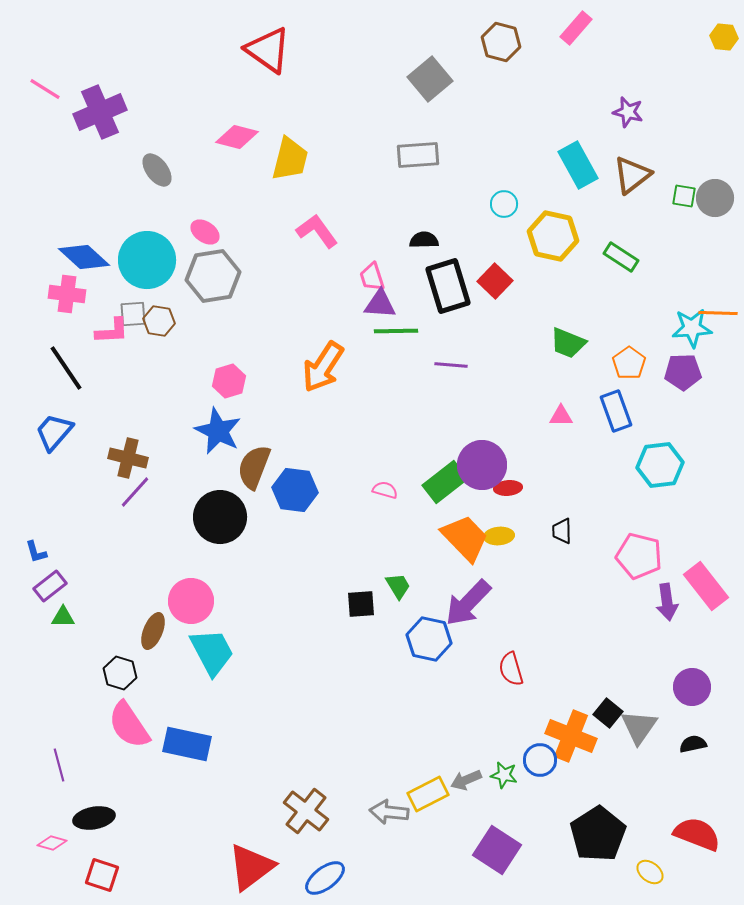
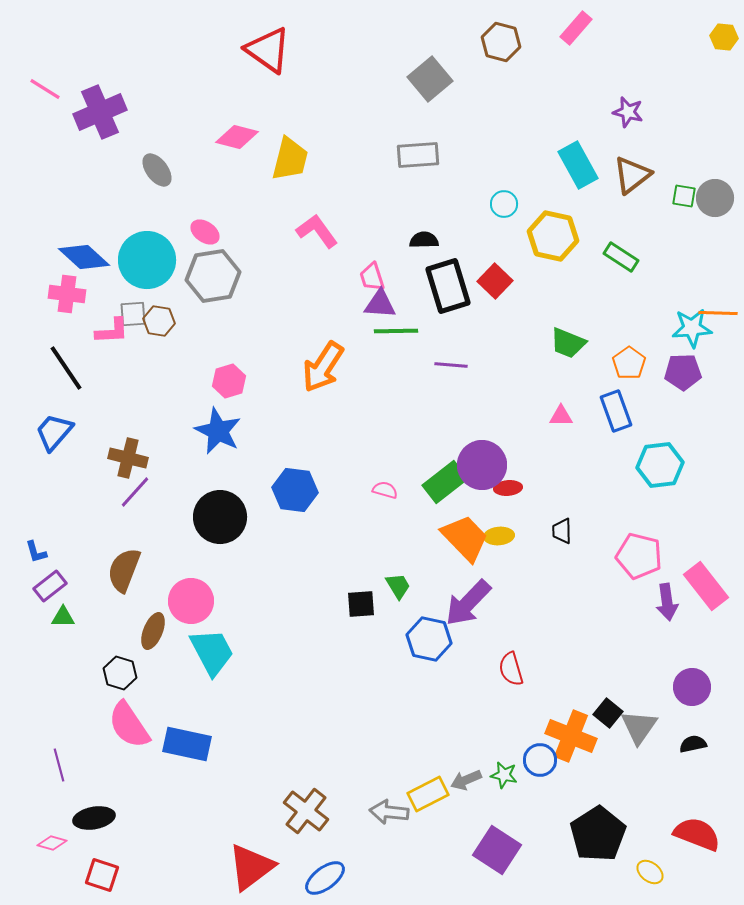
brown semicircle at (254, 467): moved 130 px left, 103 px down
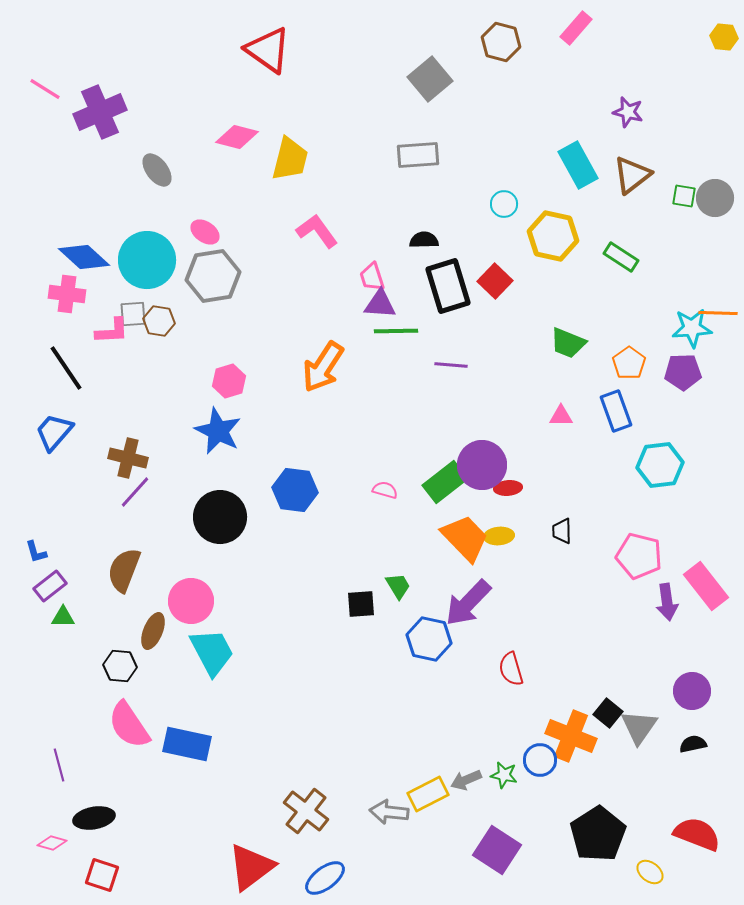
black hexagon at (120, 673): moved 7 px up; rotated 12 degrees counterclockwise
purple circle at (692, 687): moved 4 px down
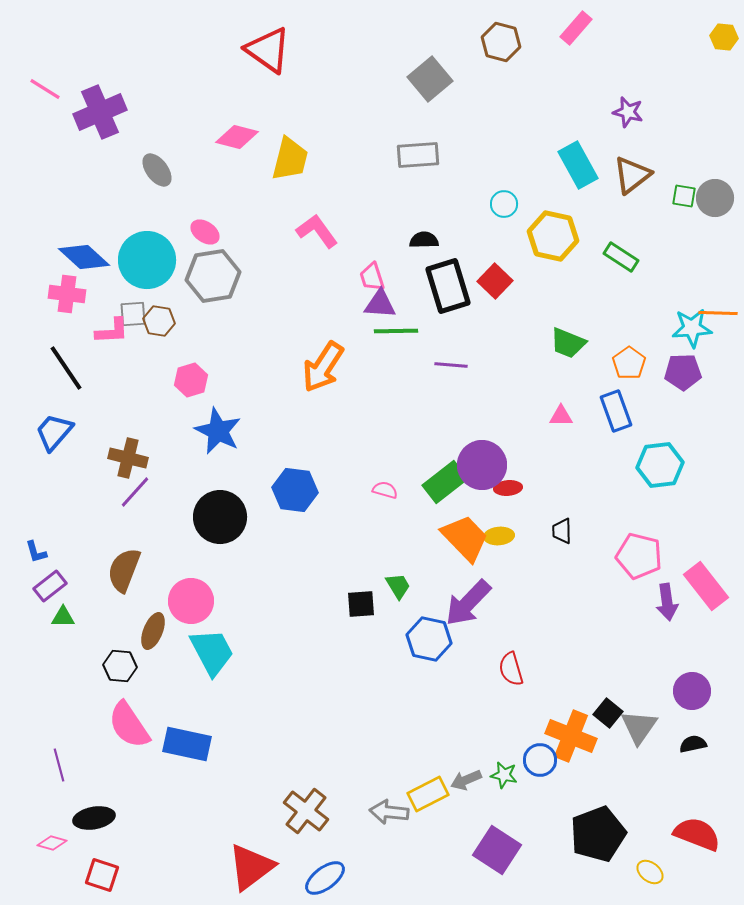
pink hexagon at (229, 381): moved 38 px left, 1 px up
black pentagon at (598, 834): rotated 12 degrees clockwise
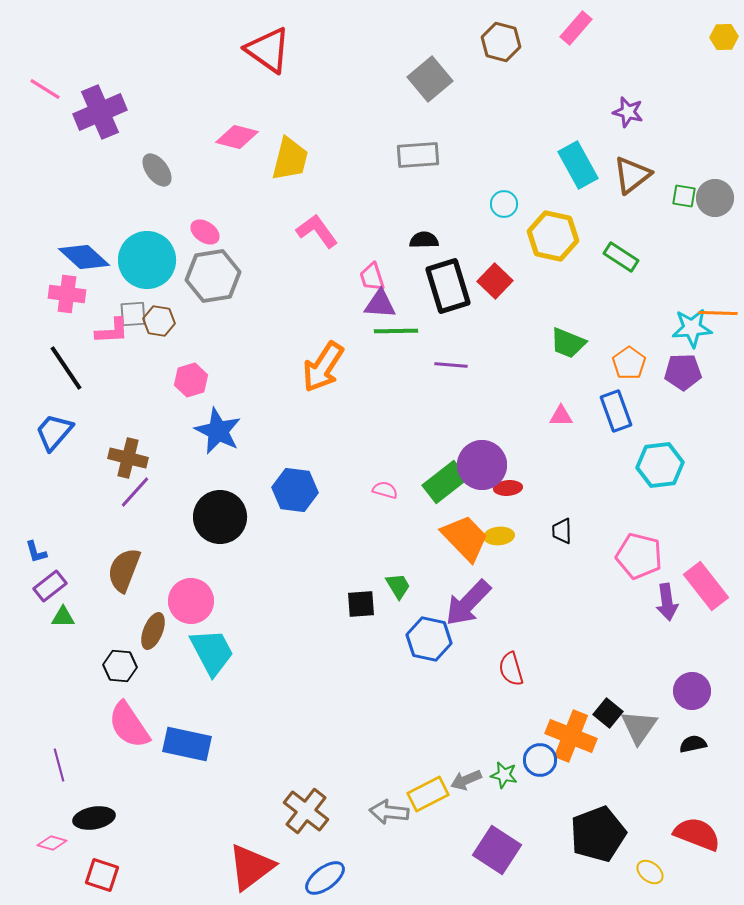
yellow hexagon at (724, 37): rotated 8 degrees counterclockwise
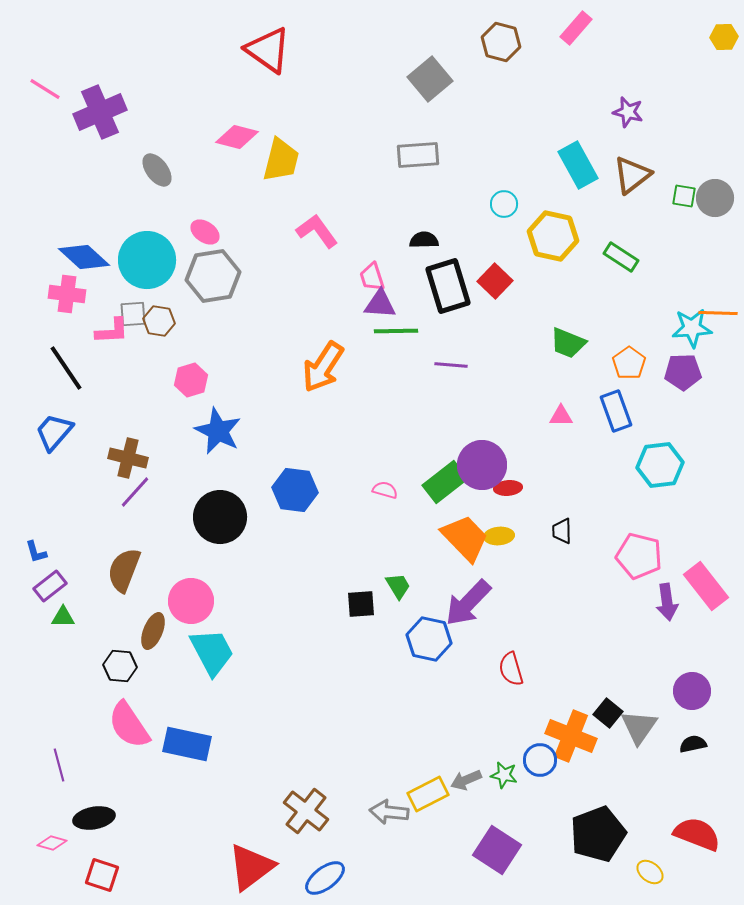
yellow trapezoid at (290, 159): moved 9 px left, 1 px down
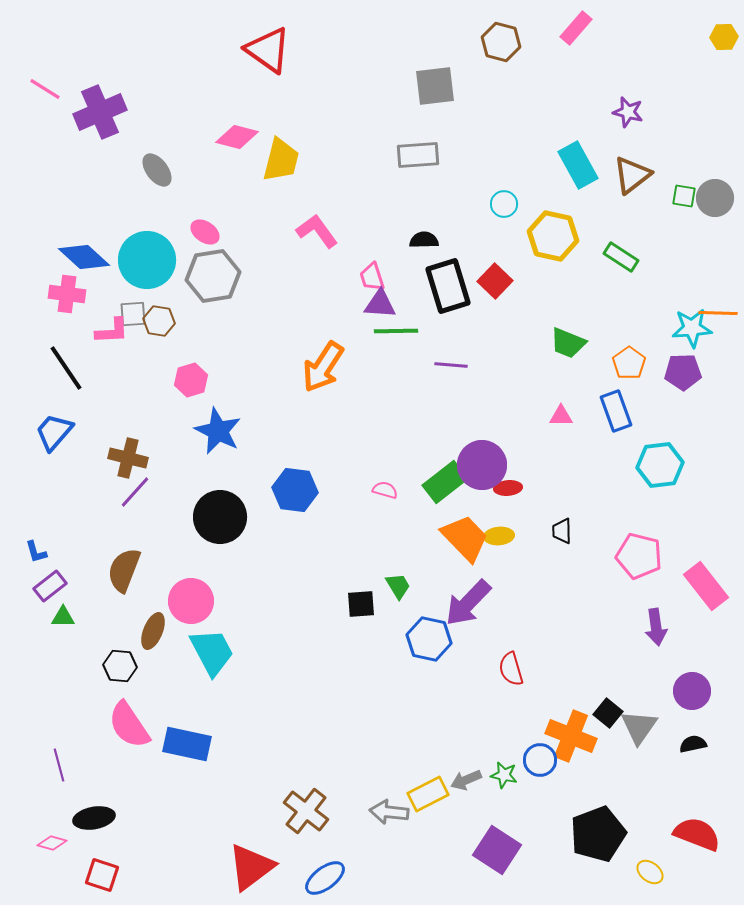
gray square at (430, 79): moved 5 px right, 7 px down; rotated 33 degrees clockwise
purple arrow at (667, 602): moved 11 px left, 25 px down
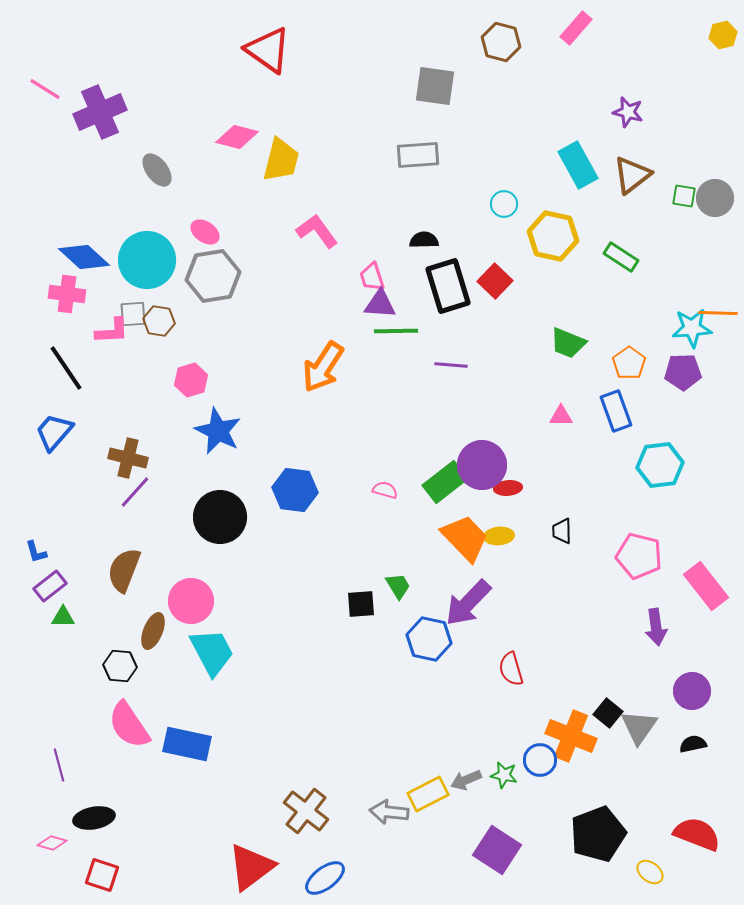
yellow hexagon at (724, 37): moved 1 px left, 2 px up; rotated 12 degrees counterclockwise
gray square at (435, 86): rotated 15 degrees clockwise
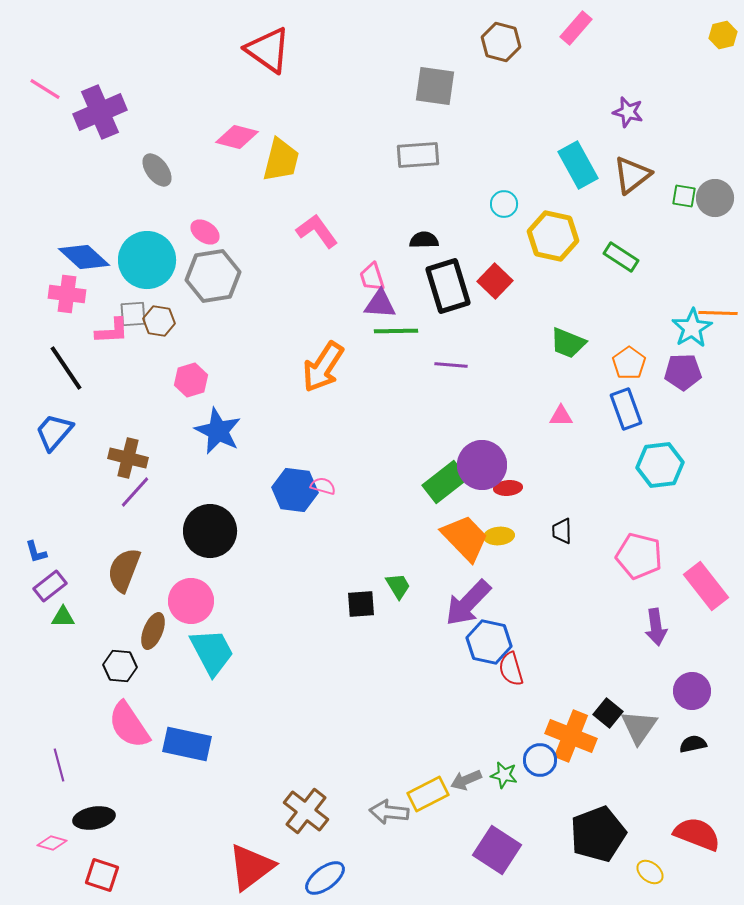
cyan star at (692, 328): rotated 27 degrees counterclockwise
blue rectangle at (616, 411): moved 10 px right, 2 px up
pink semicircle at (385, 490): moved 62 px left, 4 px up
black circle at (220, 517): moved 10 px left, 14 px down
blue hexagon at (429, 639): moved 60 px right, 3 px down
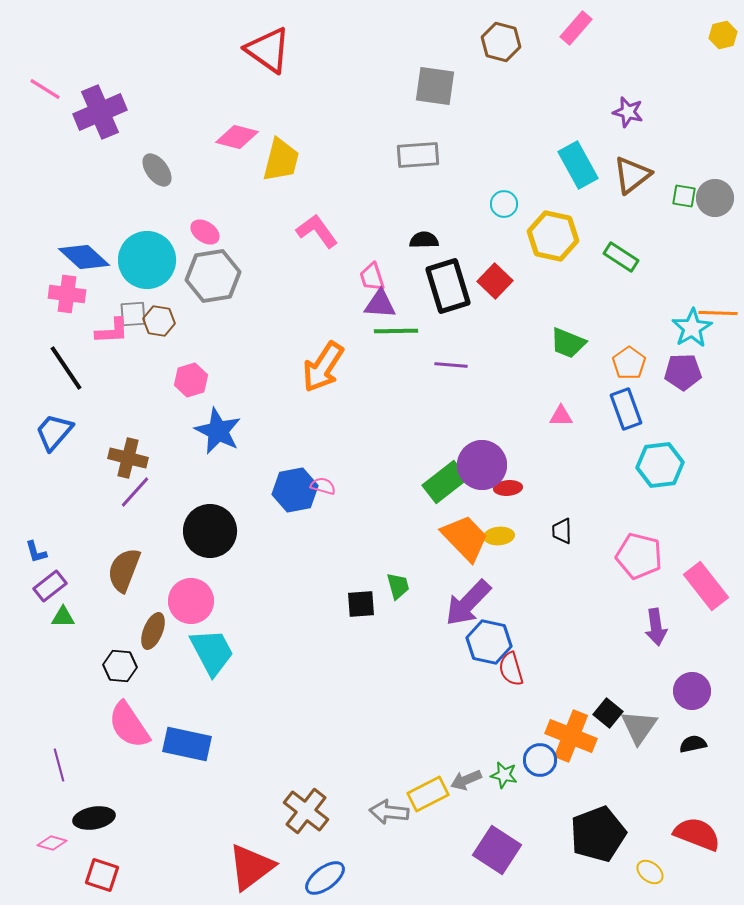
blue hexagon at (295, 490): rotated 18 degrees counterclockwise
green trapezoid at (398, 586): rotated 16 degrees clockwise
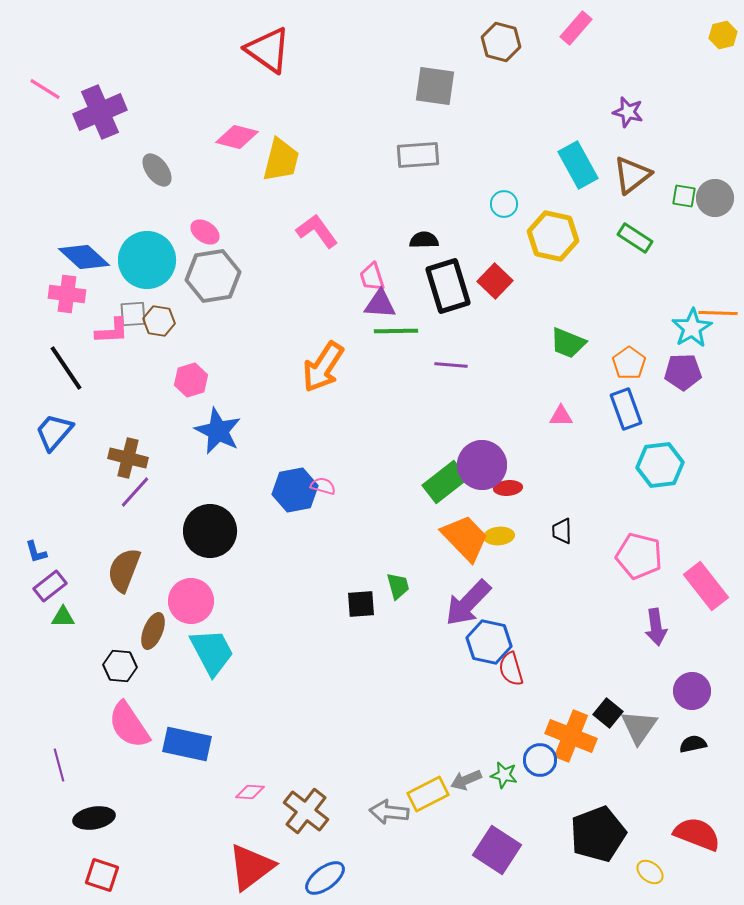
green rectangle at (621, 257): moved 14 px right, 19 px up
pink diamond at (52, 843): moved 198 px right, 51 px up; rotated 12 degrees counterclockwise
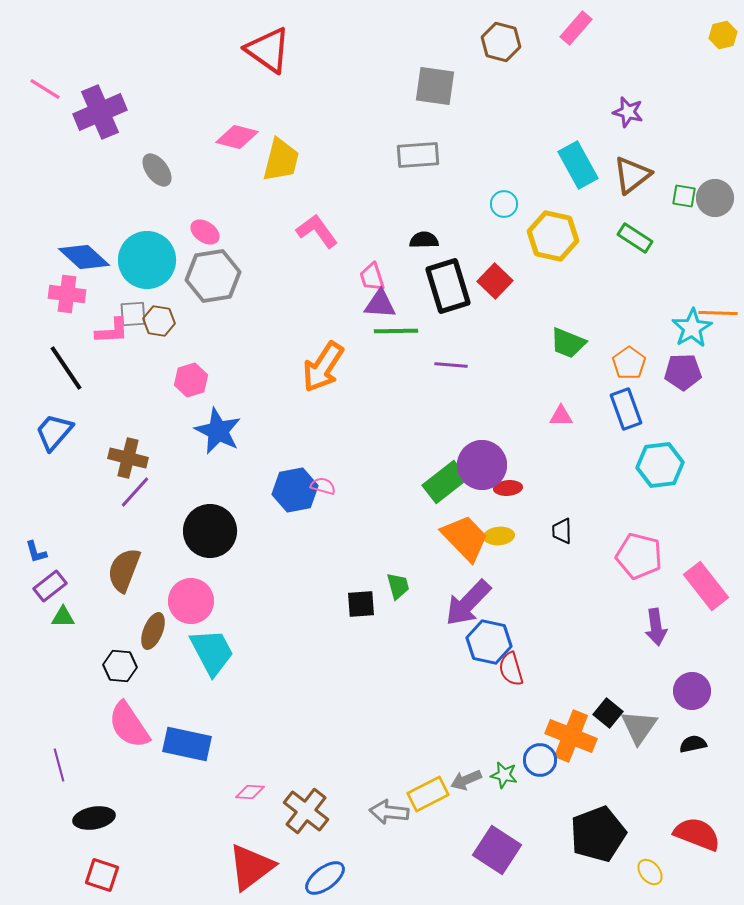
yellow ellipse at (650, 872): rotated 12 degrees clockwise
